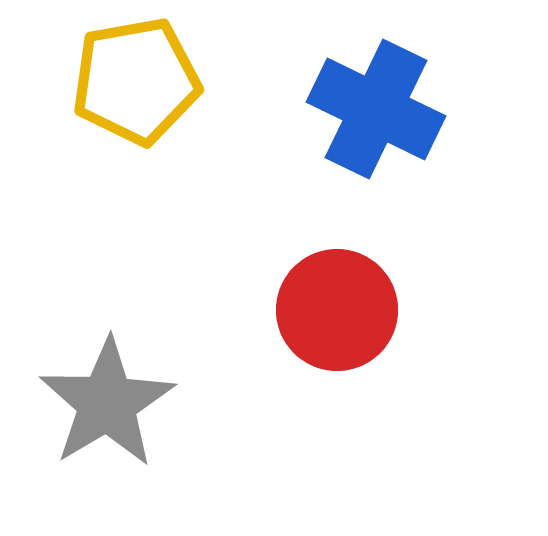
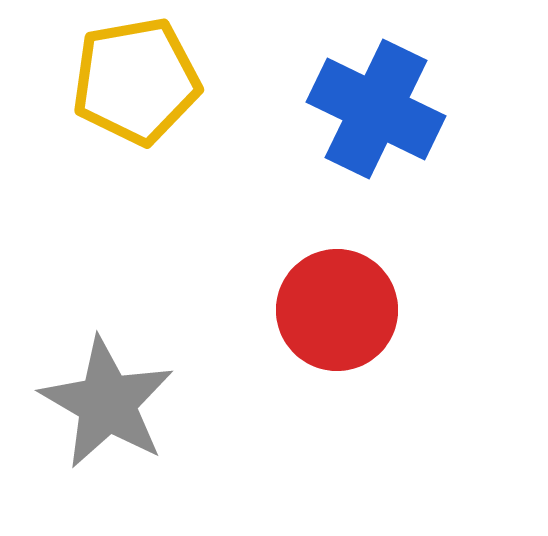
gray star: rotated 11 degrees counterclockwise
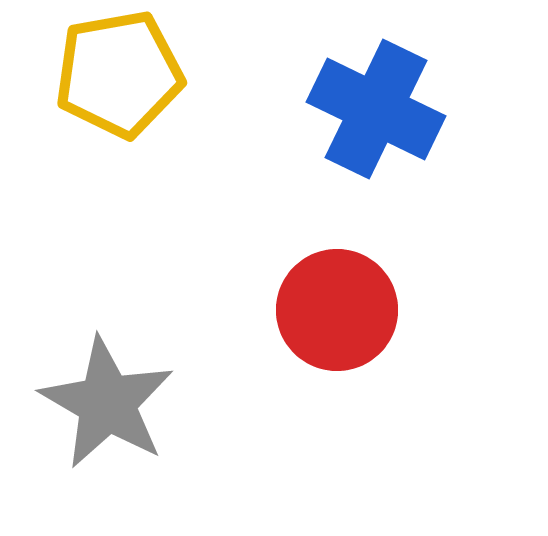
yellow pentagon: moved 17 px left, 7 px up
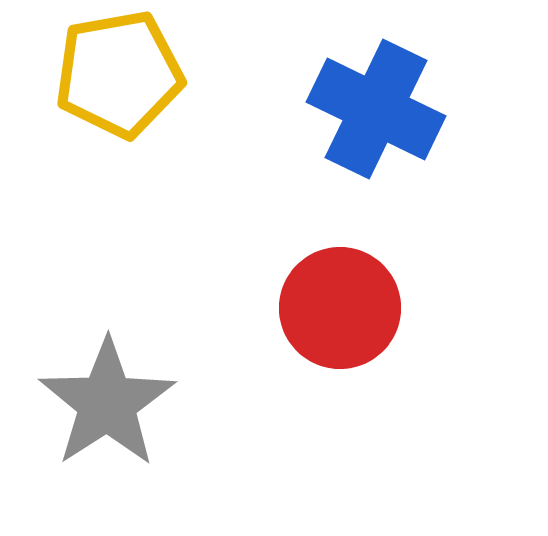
red circle: moved 3 px right, 2 px up
gray star: rotated 9 degrees clockwise
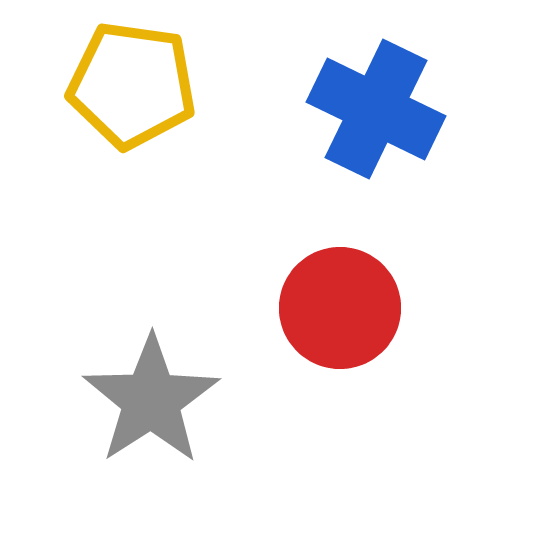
yellow pentagon: moved 13 px right, 11 px down; rotated 18 degrees clockwise
gray star: moved 44 px right, 3 px up
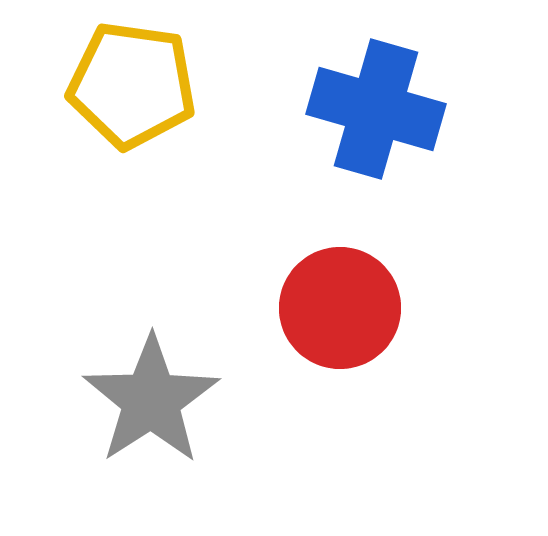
blue cross: rotated 10 degrees counterclockwise
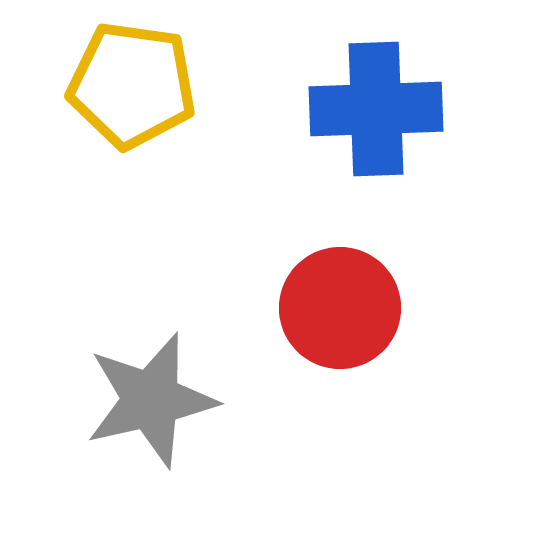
blue cross: rotated 18 degrees counterclockwise
gray star: rotated 20 degrees clockwise
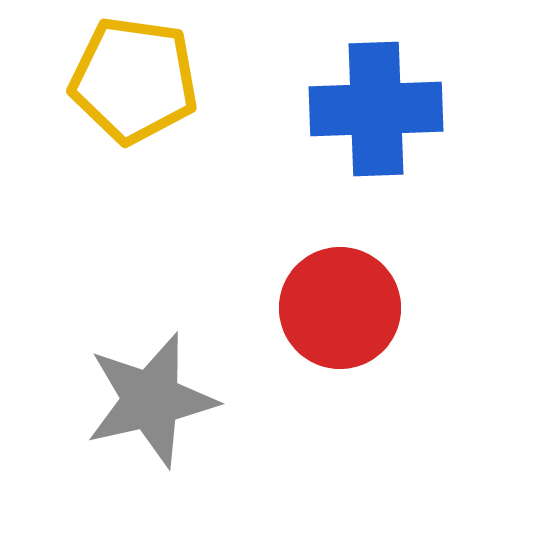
yellow pentagon: moved 2 px right, 5 px up
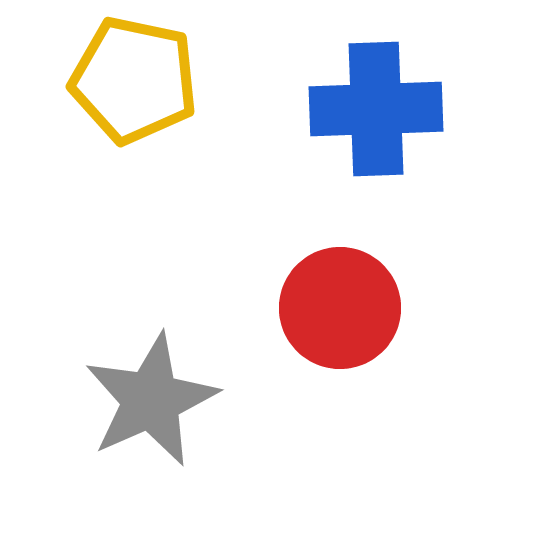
yellow pentagon: rotated 4 degrees clockwise
gray star: rotated 11 degrees counterclockwise
